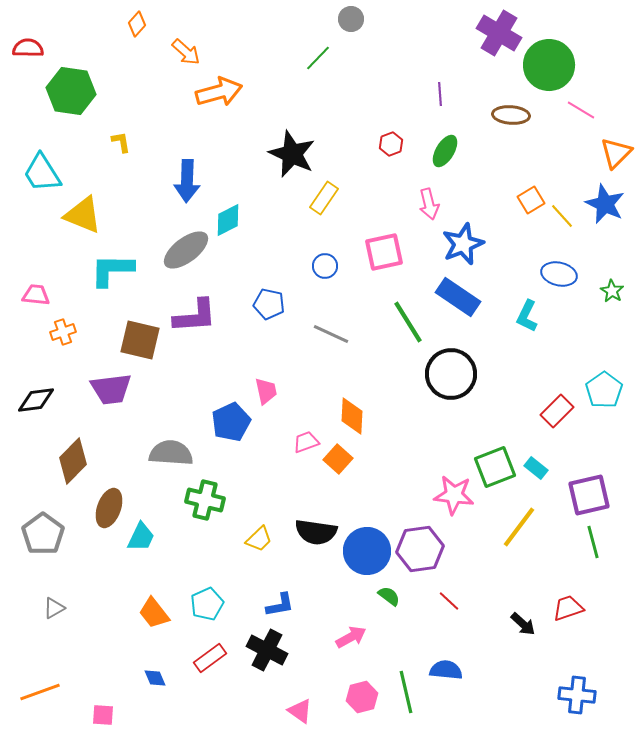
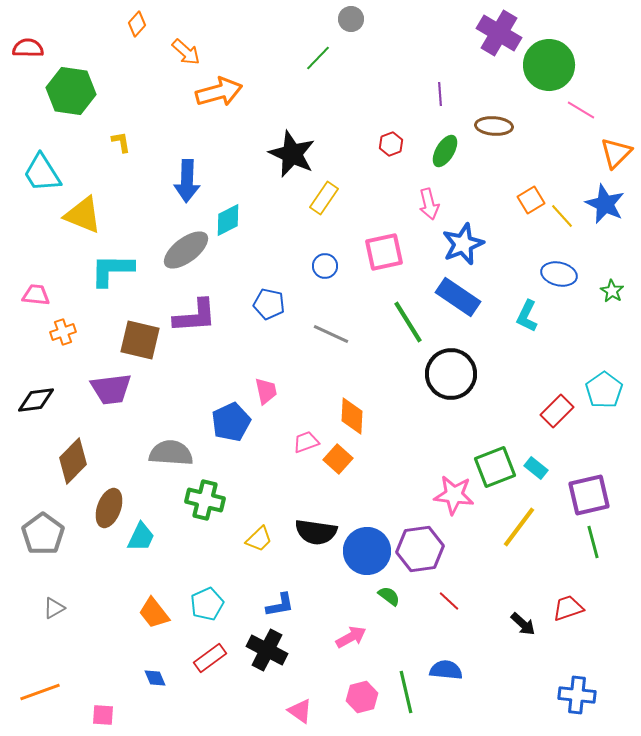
brown ellipse at (511, 115): moved 17 px left, 11 px down
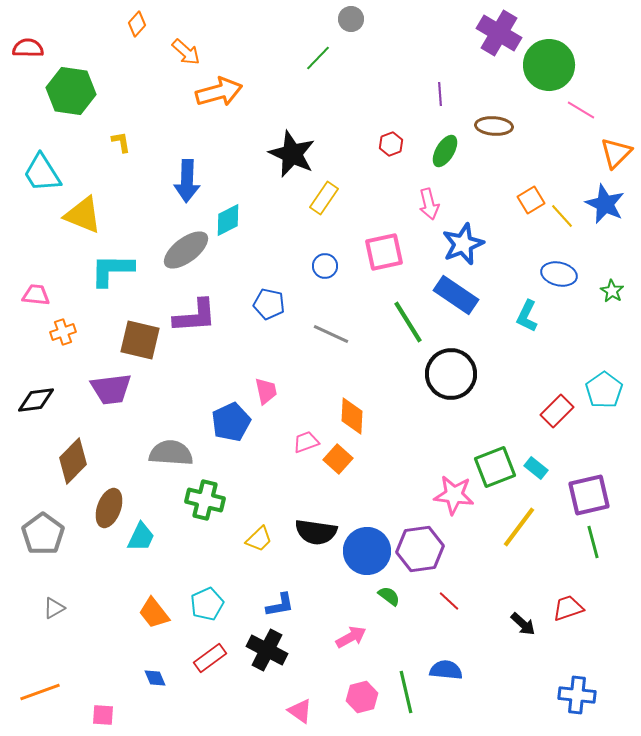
blue rectangle at (458, 297): moved 2 px left, 2 px up
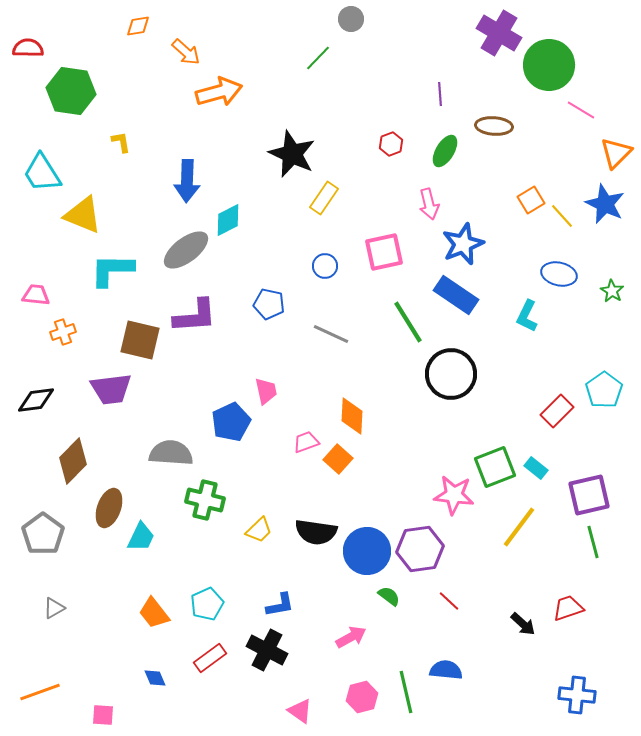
orange diamond at (137, 24): moved 1 px right, 2 px down; rotated 40 degrees clockwise
yellow trapezoid at (259, 539): moved 9 px up
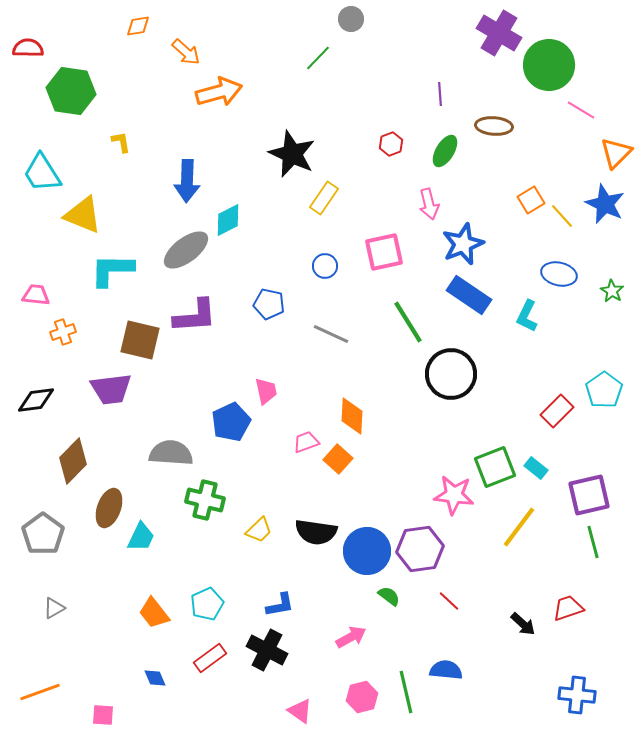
blue rectangle at (456, 295): moved 13 px right
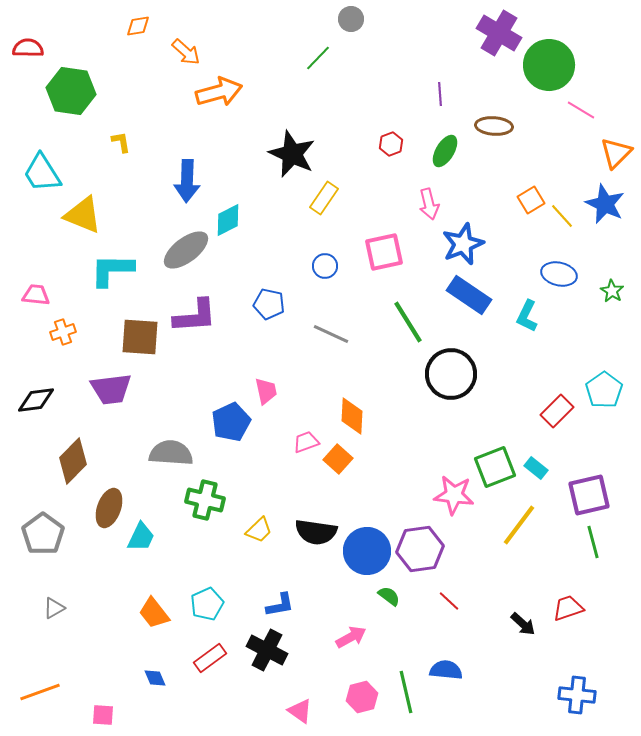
brown square at (140, 340): moved 3 px up; rotated 9 degrees counterclockwise
yellow line at (519, 527): moved 2 px up
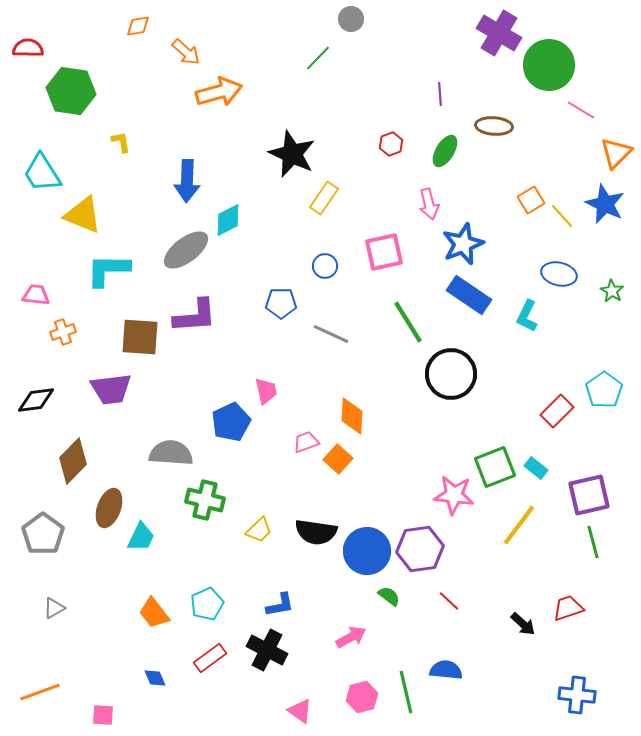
cyan L-shape at (112, 270): moved 4 px left
blue pentagon at (269, 304): moved 12 px right, 1 px up; rotated 12 degrees counterclockwise
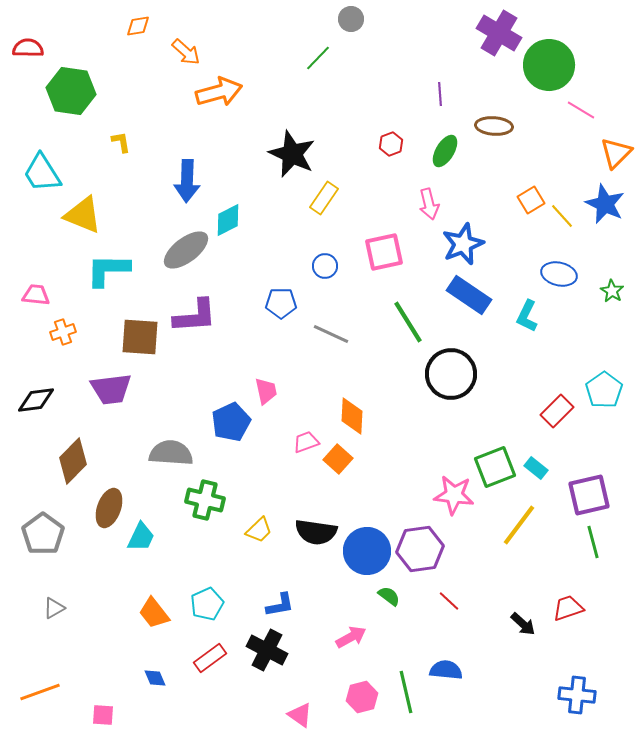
pink triangle at (300, 711): moved 4 px down
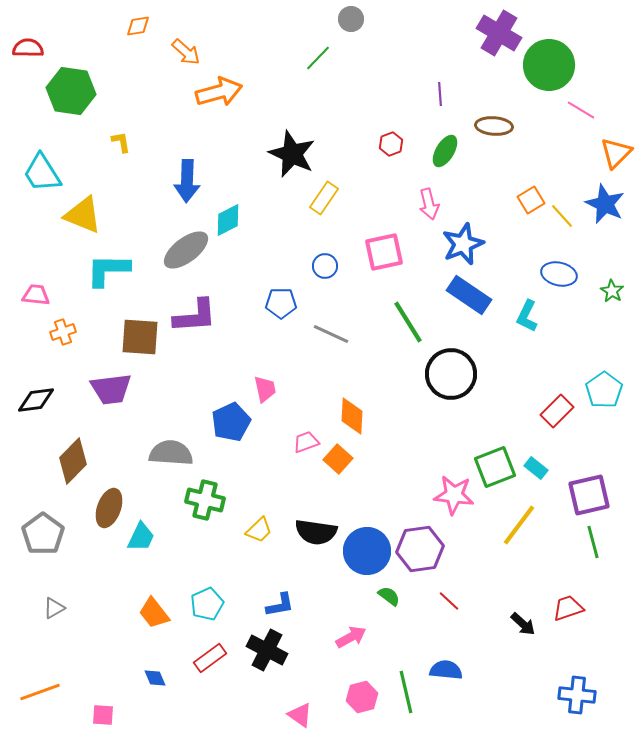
pink trapezoid at (266, 391): moved 1 px left, 2 px up
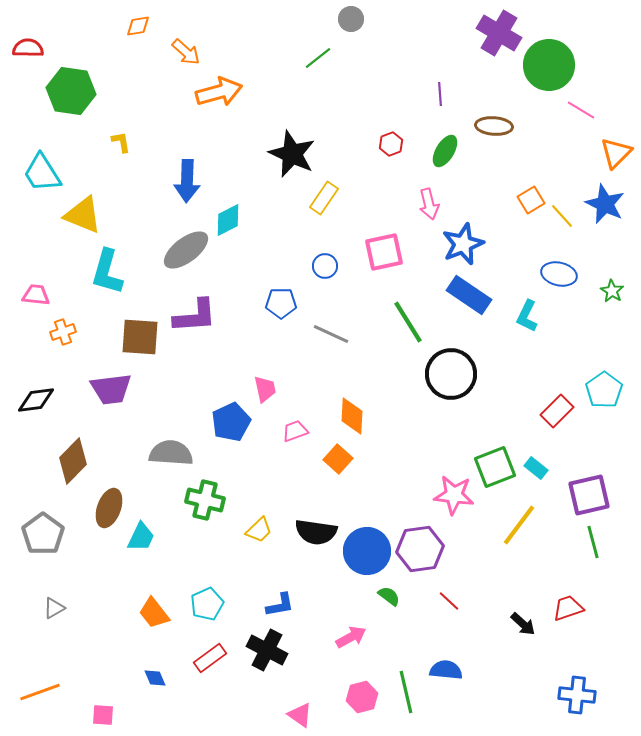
green line at (318, 58): rotated 8 degrees clockwise
cyan L-shape at (108, 270): moved 1 px left, 2 px down; rotated 75 degrees counterclockwise
pink trapezoid at (306, 442): moved 11 px left, 11 px up
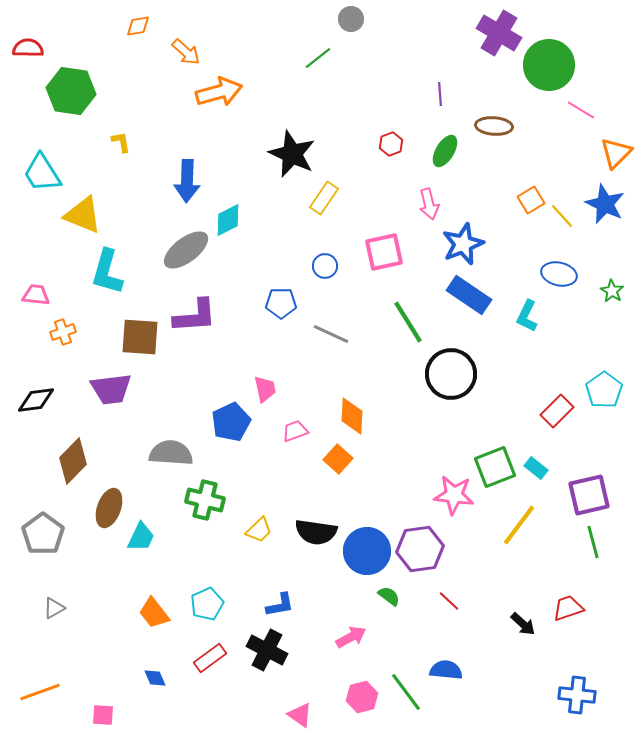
green line at (406, 692): rotated 24 degrees counterclockwise
